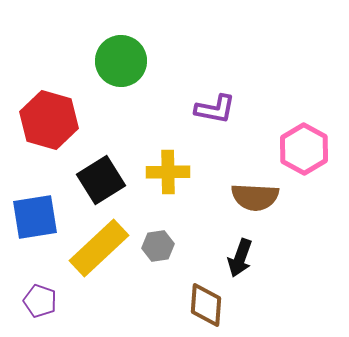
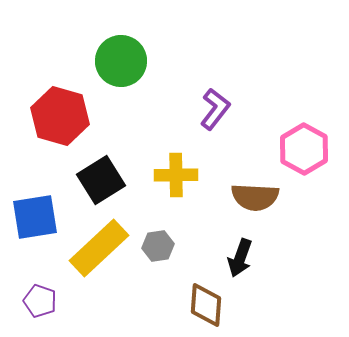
purple L-shape: rotated 63 degrees counterclockwise
red hexagon: moved 11 px right, 4 px up
yellow cross: moved 8 px right, 3 px down
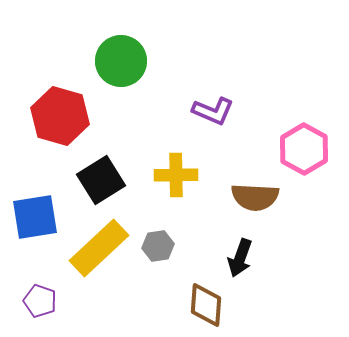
purple L-shape: moved 2 px left, 2 px down; rotated 75 degrees clockwise
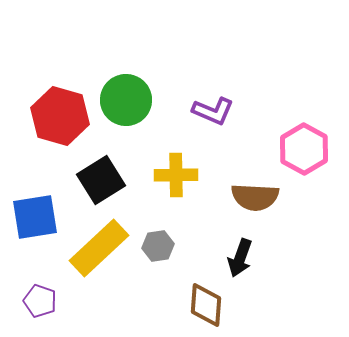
green circle: moved 5 px right, 39 px down
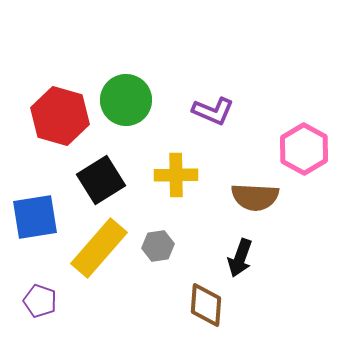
yellow rectangle: rotated 6 degrees counterclockwise
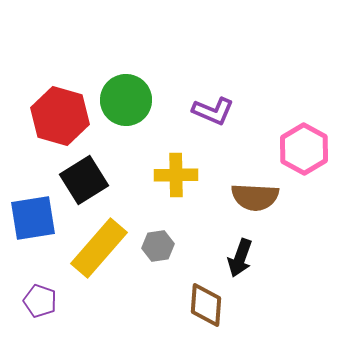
black square: moved 17 px left
blue square: moved 2 px left, 1 px down
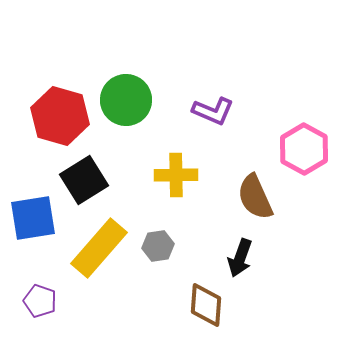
brown semicircle: rotated 63 degrees clockwise
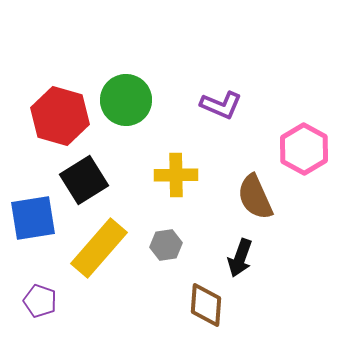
purple L-shape: moved 8 px right, 6 px up
gray hexagon: moved 8 px right, 1 px up
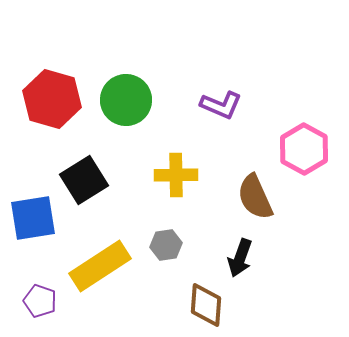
red hexagon: moved 8 px left, 17 px up
yellow rectangle: moved 1 px right, 18 px down; rotated 16 degrees clockwise
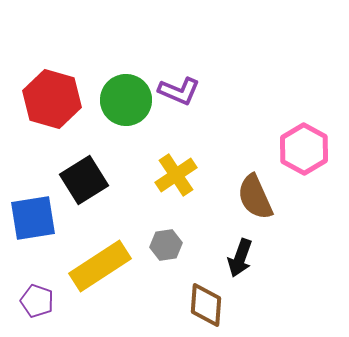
purple L-shape: moved 42 px left, 14 px up
yellow cross: rotated 33 degrees counterclockwise
purple pentagon: moved 3 px left
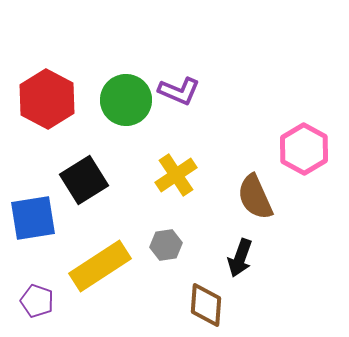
red hexagon: moved 5 px left; rotated 12 degrees clockwise
